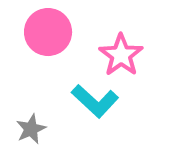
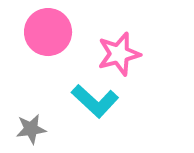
pink star: moved 2 px left, 1 px up; rotated 21 degrees clockwise
gray star: rotated 16 degrees clockwise
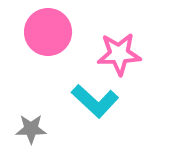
pink star: rotated 12 degrees clockwise
gray star: rotated 8 degrees clockwise
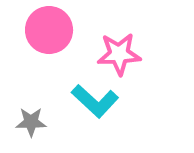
pink circle: moved 1 px right, 2 px up
gray star: moved 7 px up
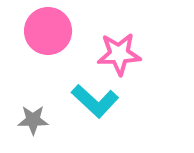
pink circle: moved 1 px left, 1 px down
gray star: moved 2 px right, 2 px up
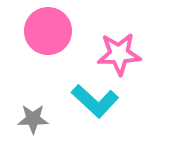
gray star: moved 1 px up
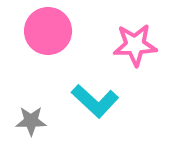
pink star: moved 16 px right, 9 px up
gray star: moved 2 px left, 2 px down
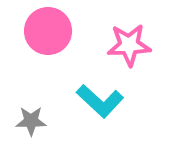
pink star: moved 6 px left
cyan L-shape: moved 5 px right
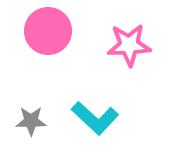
cyan L-shape: moved 5 px left, 17 px down
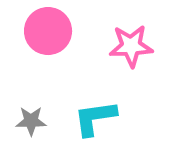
pink star: moved 2 px right, 1 px down
cyan L-shape: rotated 129 degrees clockwise
